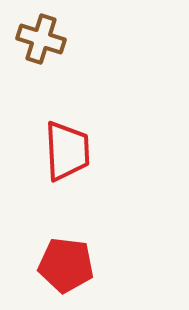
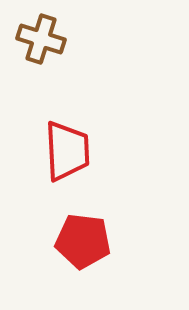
red pentagon: moved 17 px right, 24 px up
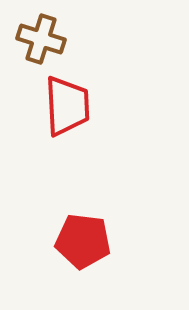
red trapezoid: moved 45 px up
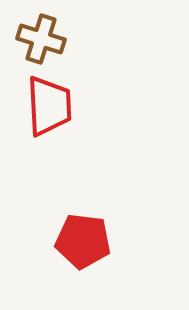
red trapezoid: moved 18 px left
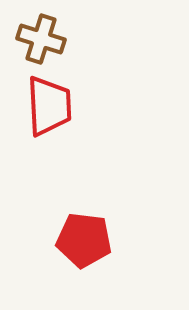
red pentagon: moved 1 px right, 1 px up
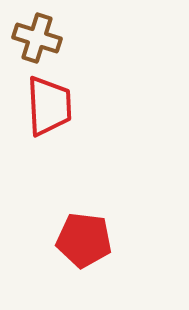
brown cross: moved 4 px left, 1 px up
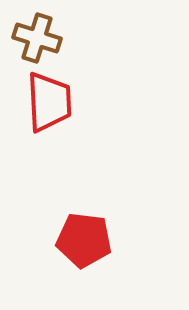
red trapezoid: moved 4 px up
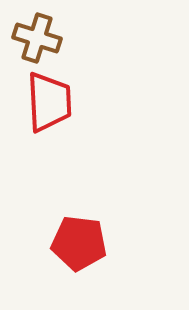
red pentagon: moved 5 px left, 3 px down
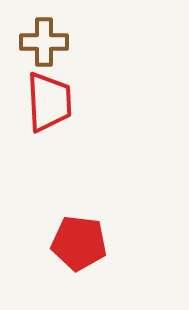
brown cross: moved 7 px right, 4 px down; rotated 18 degrees counterclockwise
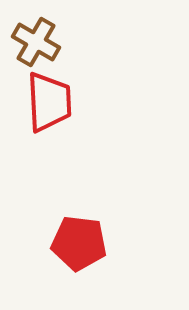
brown cross: moved 8 px left; rotated 30 degrees clockwise
